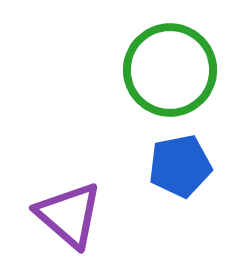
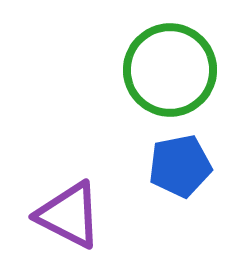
purple triangle: rotated 14 degrees counterclockwise
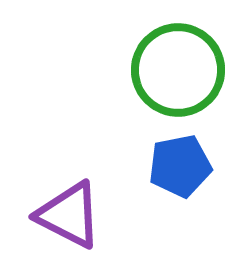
green circle: moved 8 px right
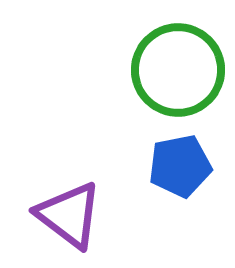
purple triangle: rotated 10 degrees clockwise
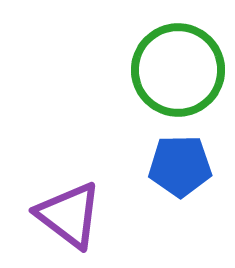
blue pentagon: rotated 10 degrees clockwise
